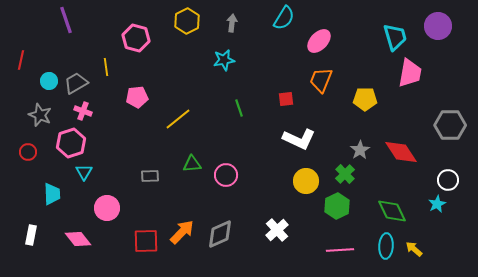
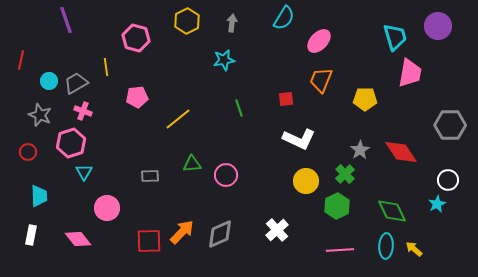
cyan trapezoid at (52, 194): moved 13 px left, 2 px down
red square at (146, 241): moved 3 px right
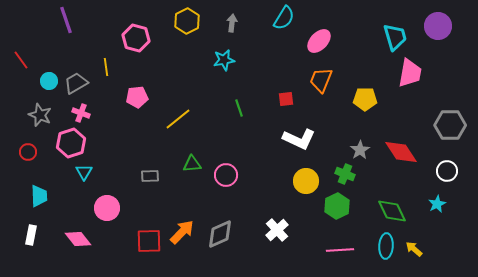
red line at (21, 60): rotated 48 degrees counterclockwise
pink cross at (83, 111): moved 2 px left, 2 px down
green cross at (345, 174): rotated 24 degrees counterclockwise
white circle at (448, 180): moved 1 px left, 9 px up
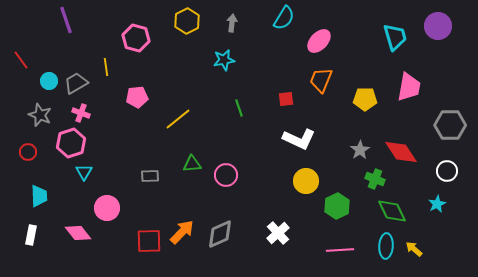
pink trapezoid at (410, 73): moved 1 px left, 14 px down
green cross at (345, 174): moved 30 px right, 5 px down
white cross at (277, 230): moved 1 px right, 3 px down
pink diamond at (78, 239): moved 6 px up
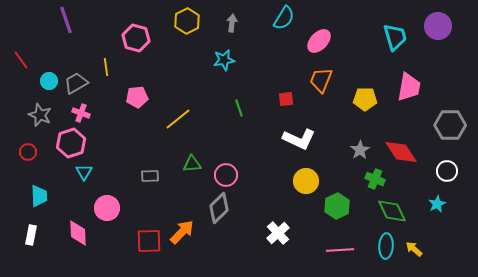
pink diamond at (78, 233): rotated 36 degrees clockwise
gray diamond at (220, 234): moved 1 px left, 26 px up; rotated 20 degrees counterclockwise
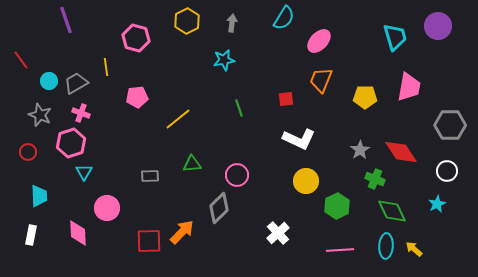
yellow pentagon at (365, 99): moved 2 px up
pink circle at (226, 175): moved 11 px right
